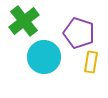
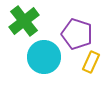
purple pentagon: moved 2 px left, 1 px down
yellow rectangle: rotated 15 degrees clockwise
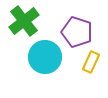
purple pentagon: moved 2 px up
cyan circle: moved 1 px right
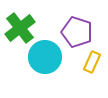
green cross: moved 4 px left, 7 px down
yellow rectangle: moved 1 px right
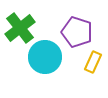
yellow rectangle: moved 1 px right
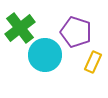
purple pentagon: moved 1 px left
cyan circle: moved 2 px up
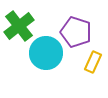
green cross: moved 1 px left, 2 px up
cyan circle: moved 1 px right, 2 px up
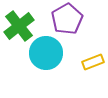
purple pentagon: moved 9 px left, 13 px up; rotated 24 degrees clockwise
yellow rectangle: rotated 45 degrees clockwise
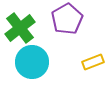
green cross: moved 1 px right, 2 px down
cyan circle: moved 14 px left, 9 px down
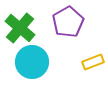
purple pentagon: moved 1 px right, 3 px down
green cross: rotated 12 degrees counterclockwise
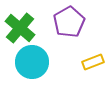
purple pentagon: moved 1 px right
